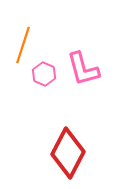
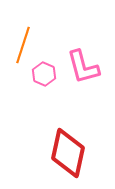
pink L-shape: moved 2 px up
red diamond: rotated 15 degrees counterclockwise
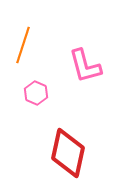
pink L-shape: moved 2 px right, 1 px up
pink hexagon: moved 8 px left, 19 px down
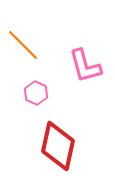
orange line: rotated 63 degrees counterclockwise
red diamond: moved 10 px left, 7 px up
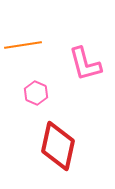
orange line: rotated 54 degrees counterclockwise
pink L-shape: moved 2 px up
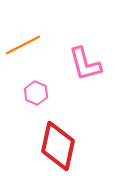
orange line: rotated 18 degrees counterclockwise
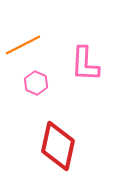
pink L-shape: rotated 18 degrees clockwise
pink hexagon: moved 10 px up
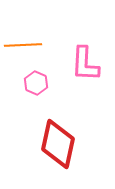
orange line: rotated 24 degrees clockwise
red diamond: moved 2 px up
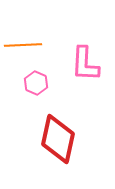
red diamond: moved 5 px up
